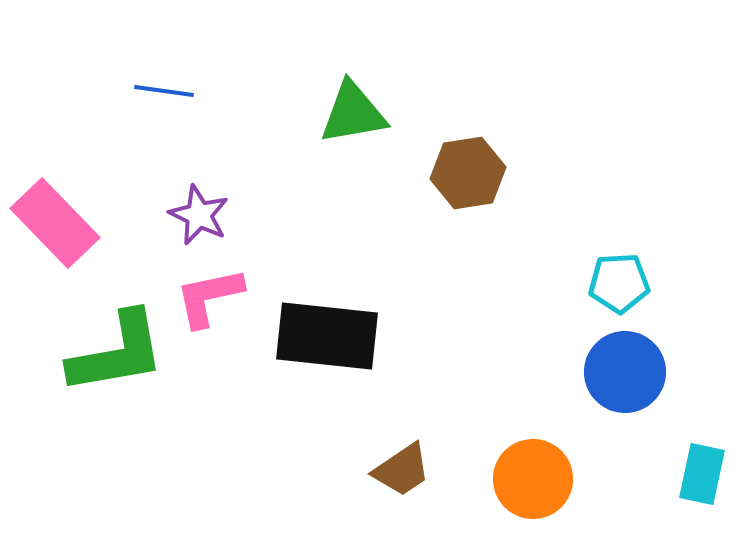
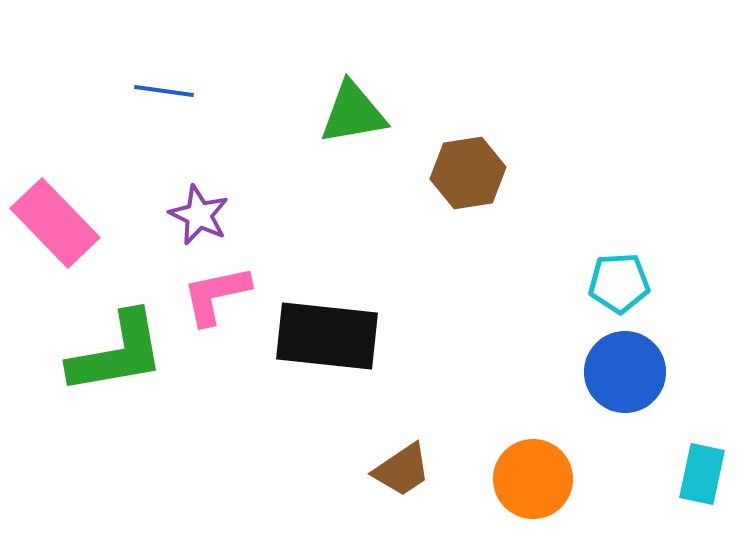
pink L-shape: moved 7 px right, 2 px up
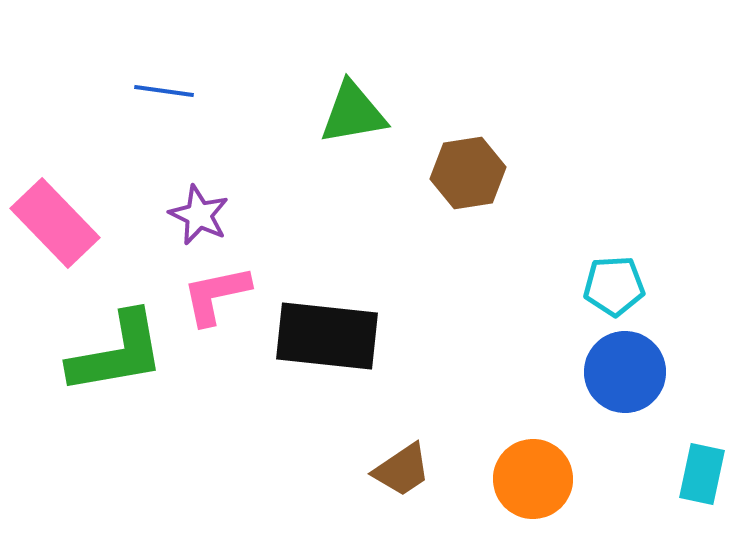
cyan pentagon: moved 5 px left, 3 px down
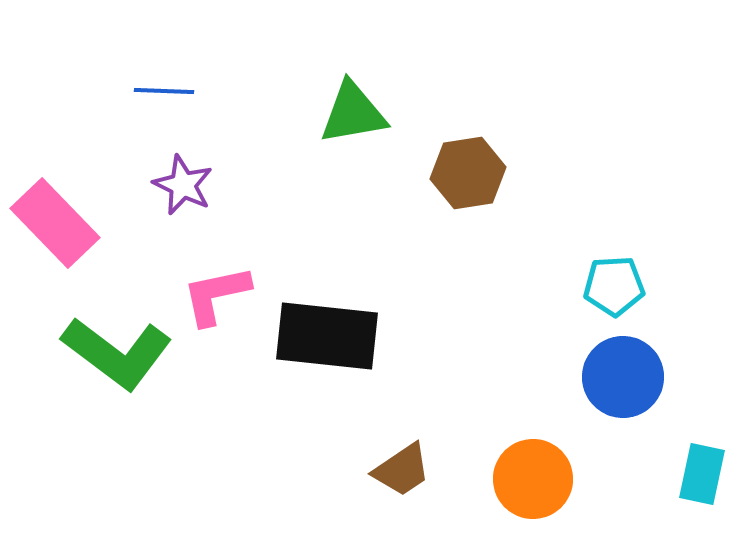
blue line: rotated 6 degrees counterclockwise
purple star: moved 16 px left, 30 px up
green L-shape: rotated 47 degrees clockwise
blue circle: moved 2 px left, 5 px down
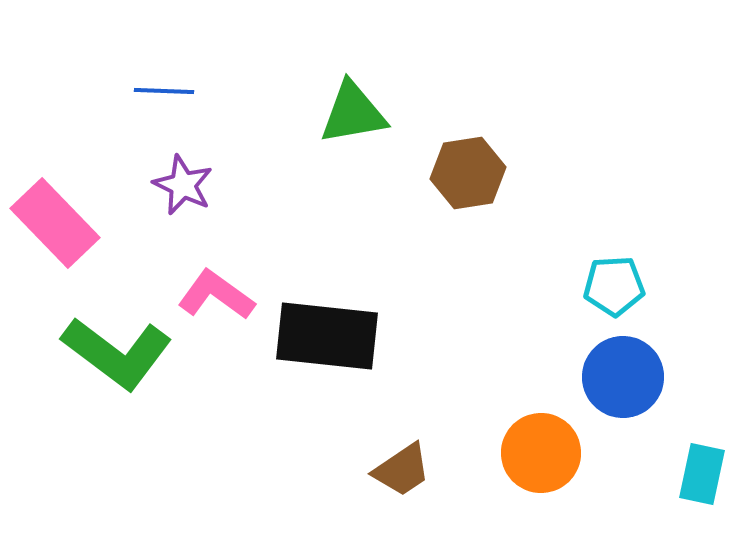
pink L-shape: rotated 48 degrees clockwise
orange circle: moved 8 px right, 26 px up
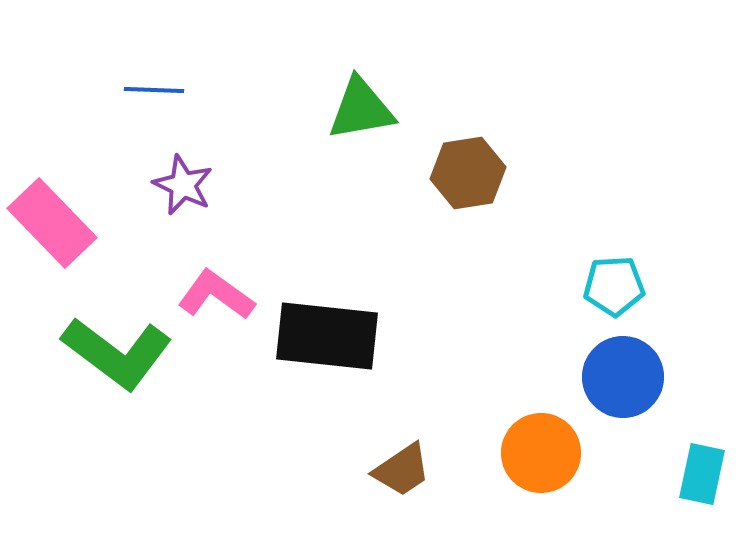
blue line: moved 10 px left, 1 px up
green triangle: moved 8 px right, 4 px up
pink rectangle: moved 3 px left
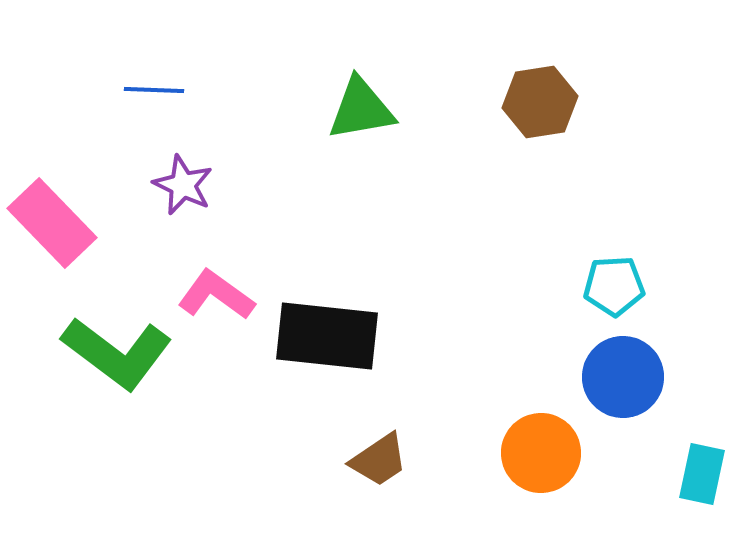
brown hexagon: moved 72 px right, 71 px up
brown trapezoid: moved 23 px left, 10 px up
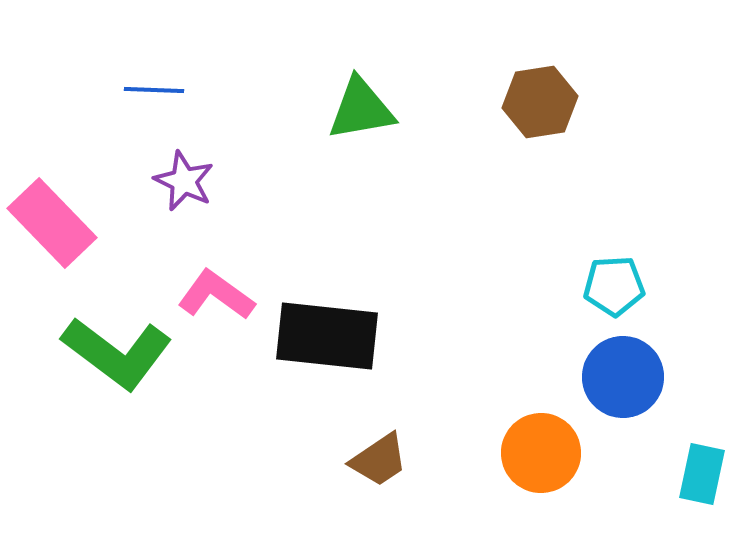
purple star: moved 1 px right, 4 px up
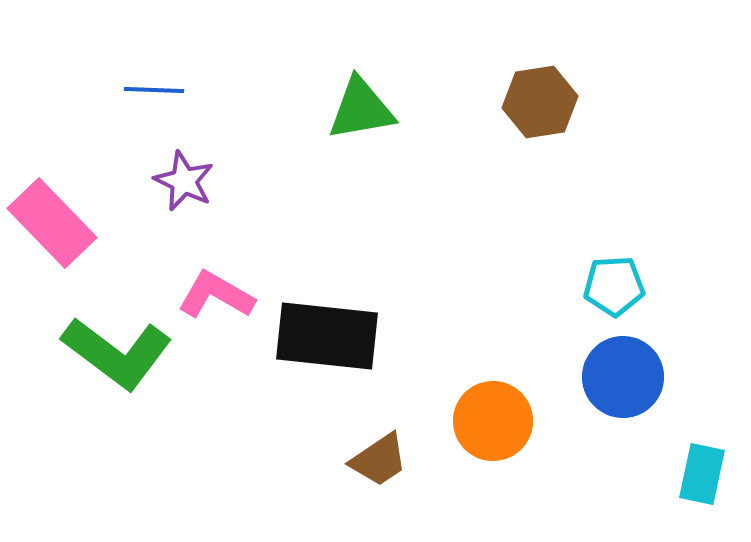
pink L-shape: rotated 6 degrees counterclockwise
orange circle: moved 48 px left, 32 px up
